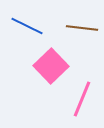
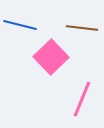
blue line: moved 7 px left, 1 px up; rotated 12 degrees counterclockwise
pink square: moved 9 px up
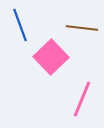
blue line: rotated 56 degrees clockwise
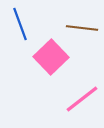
blue line: moved 1 px up
pink line: rotated 30 degrees clockwise
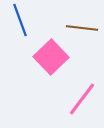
blue line: moved 4 px up
pink line: rotated 15 degrees counterclockwise
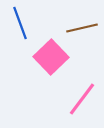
blue line: moved 3 px down
brown line: rotated 20 degrees counterclockwise
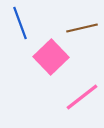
pink line: moved 2 px up; rotated 15 degrees clockwise
